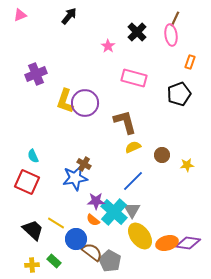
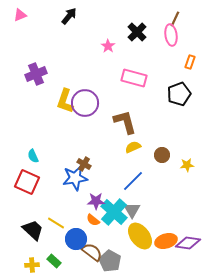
orange ellipse: moved 1 px left, 2 px up
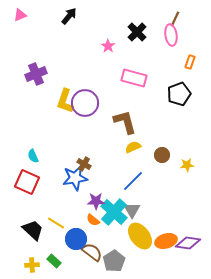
gray pentagon: moved 4 px right; rotated 10 degrees clockwise
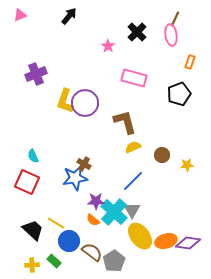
blue circle: moved 7 px left, 2 px down
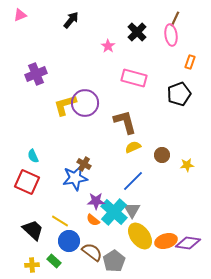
black arrow: moved 2 px right, 4 px down
yellow L-shape: moved 4 px down; rotated 55 degrees clockwise
yellow line: moved 4 px right, 2 px up
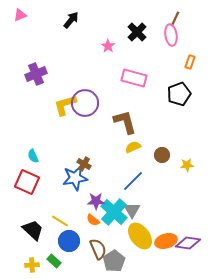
brown semicircle: moved 6 px right, 3 px up; rotated 30 degrees clockwise
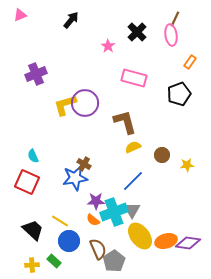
orange rectangle: rotated 16 degrees clockwise
cyan cross: rotated 28 degrees clockwise
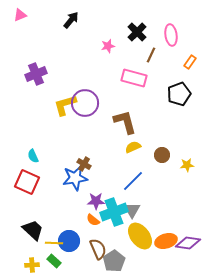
brown line: moved 24 px left, 36 px down
pink star: rotated 24 degrees clockwise
yellow line: moved 6 px left, 22 px down; rotated 30 degrees counterclockwise
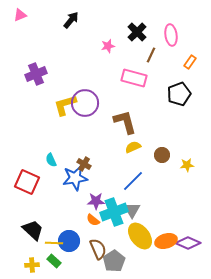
cyan semicircle: moved 18 px right, 4 px down
purple diamond: rotated 15 degrees clockwise
